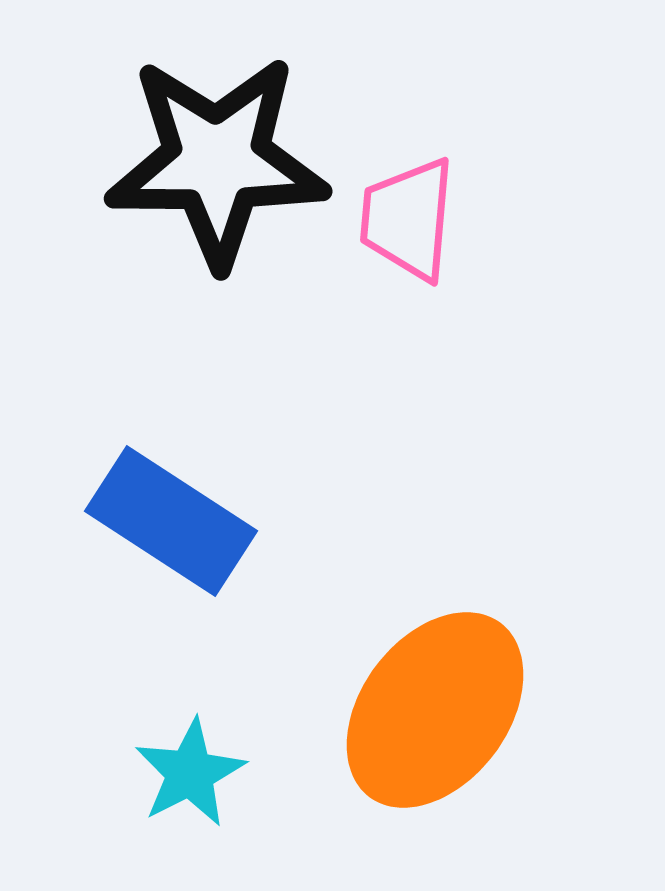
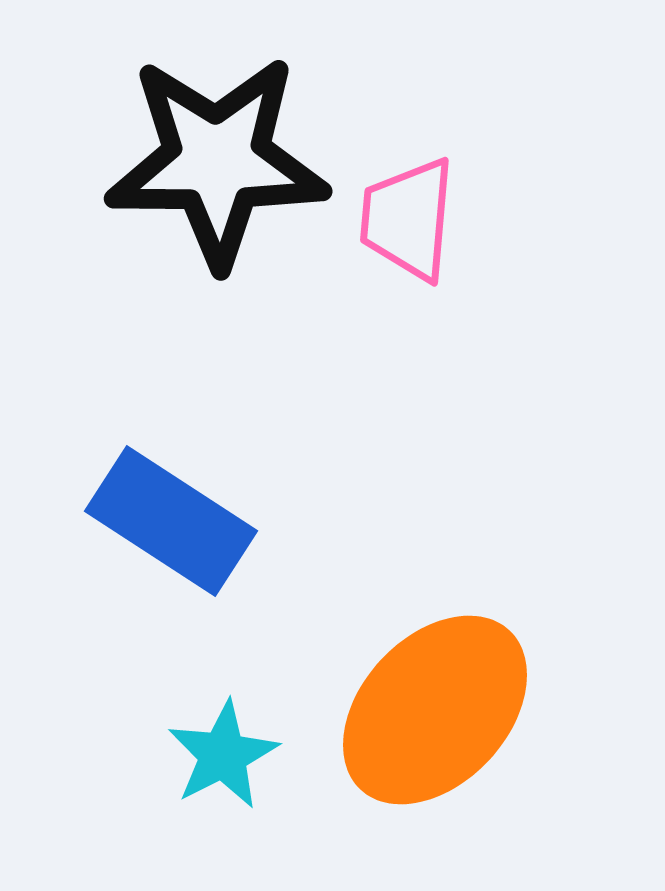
orange ellipse: rotated 6 degrees clockwise
cyan star: moved 33 px right, 18 px up
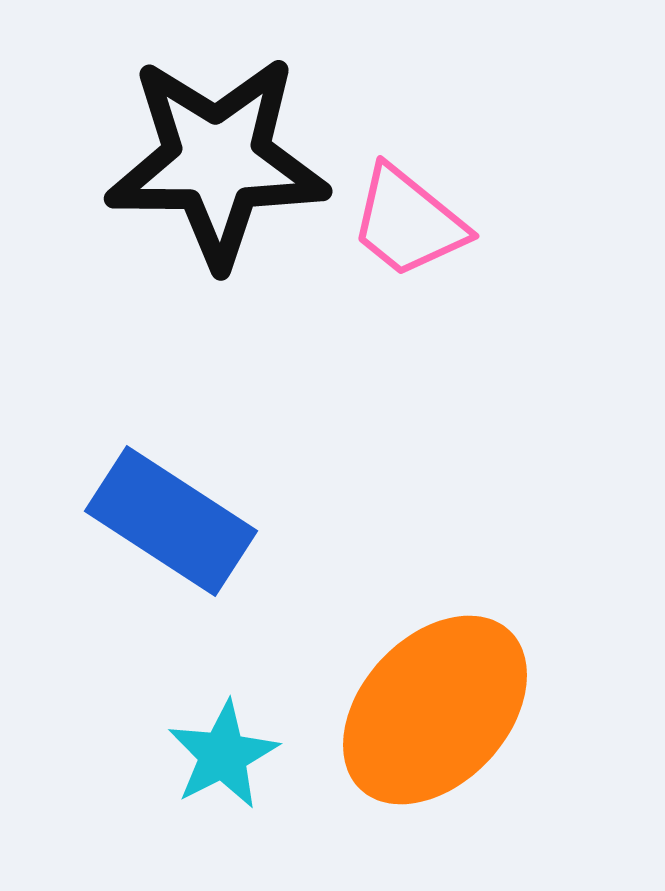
pink trapezoid: moved 3 px down; rotated 56 degrees counterclockwise
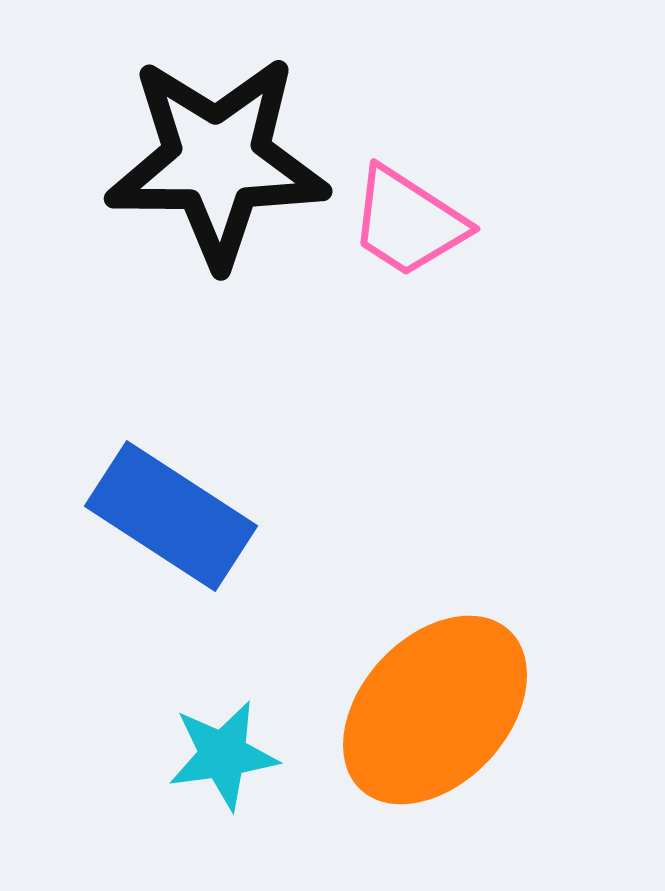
pink trapezoid: rotated 6 degrees counterclockwise
blue rectangle: moved 5 px up
cyan star: rotated 19 degrees clockwise
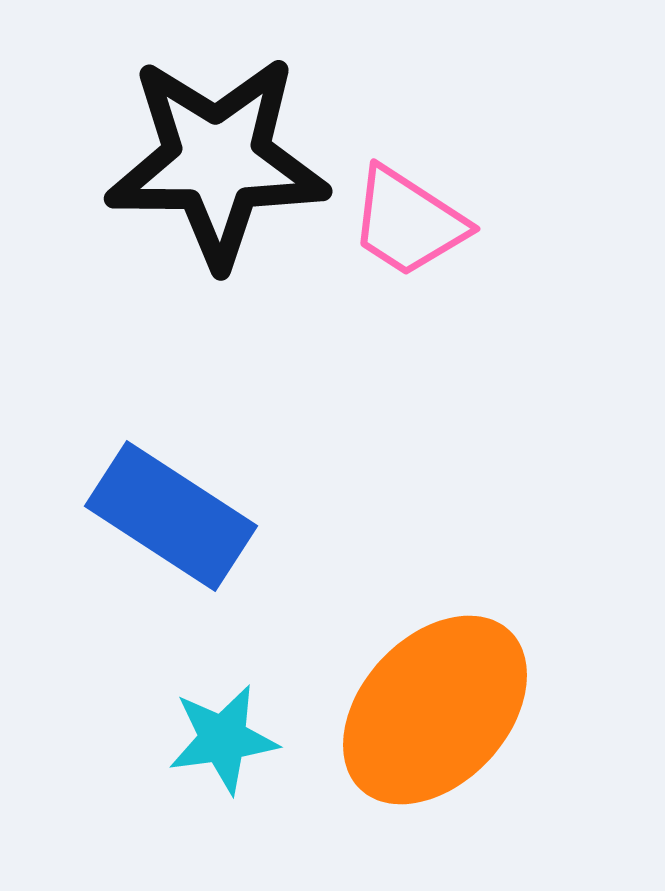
cyan star: moved 16 px up
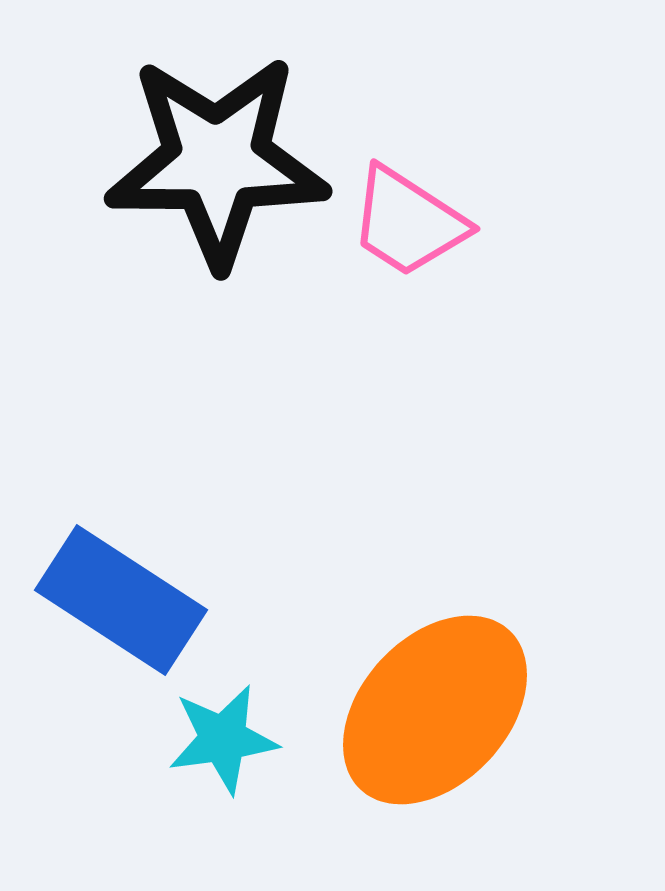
blue rectangle: moved 50 px left, 84 px down
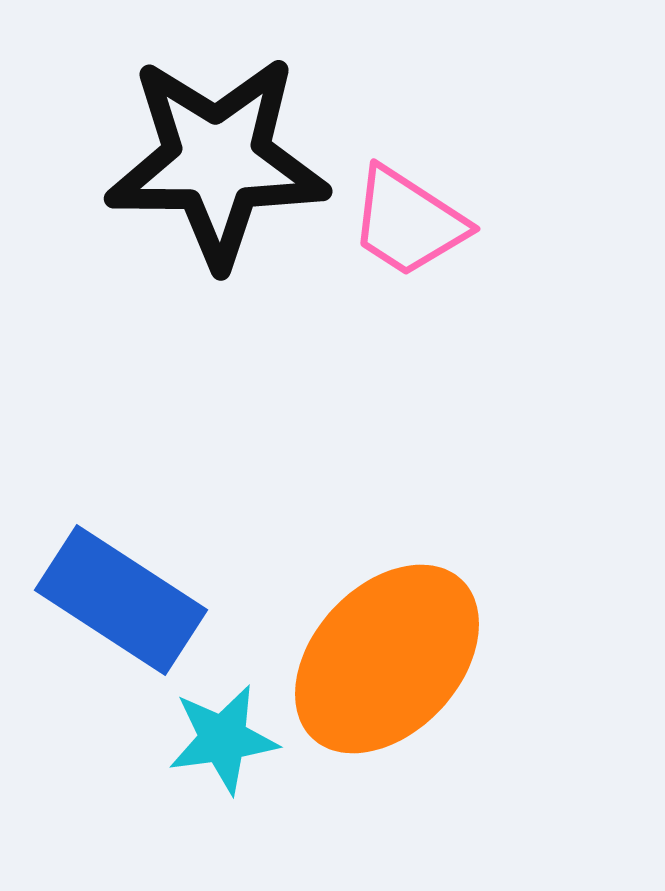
orange ellipse: moved 48 px left, 51 px up
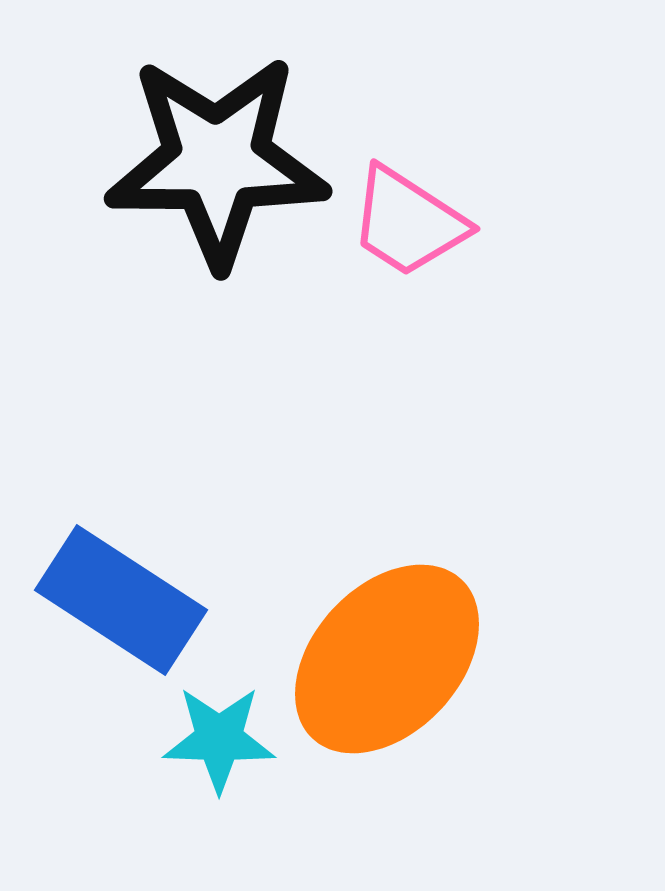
cyan star: moved 4 px left; rotated 10 degrees clockwise
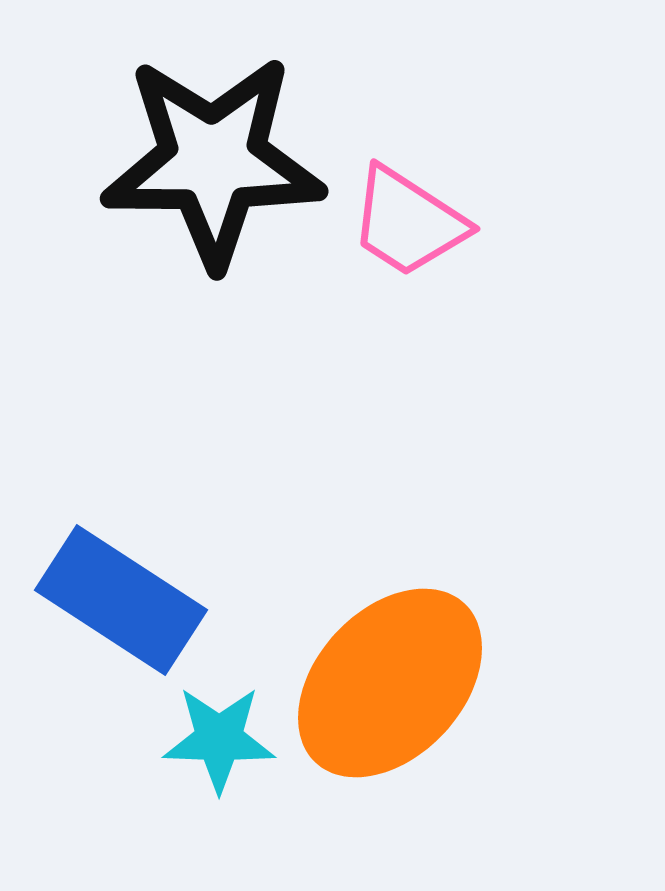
black star: moved 4 px left
orange ellipse: moved 3 px right, 24 px down
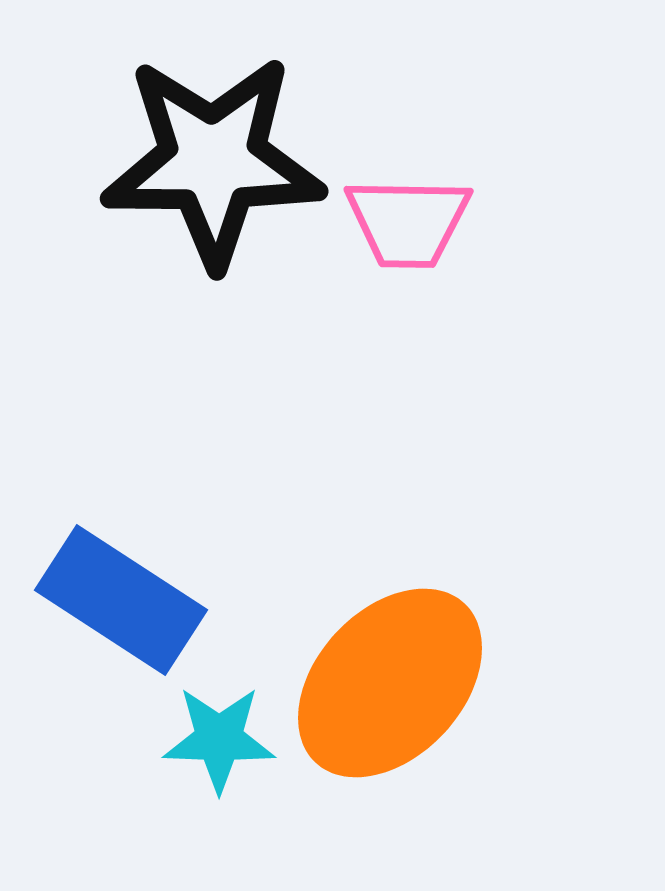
pink trapezoid: rotated 32 degrees counterclockwise
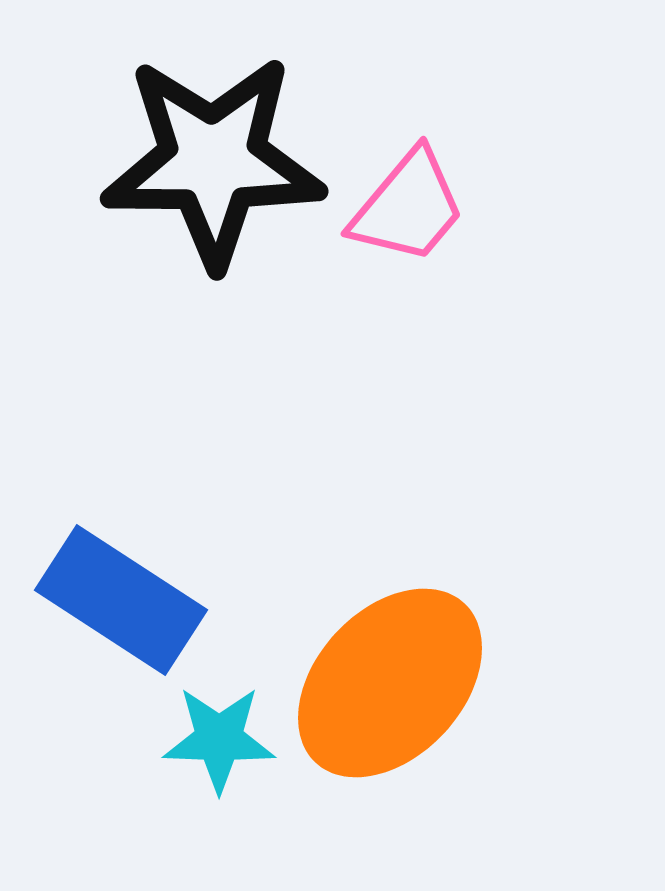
pink trapezoid: moved 15 px up; rotated 51 degrees counterclockwise
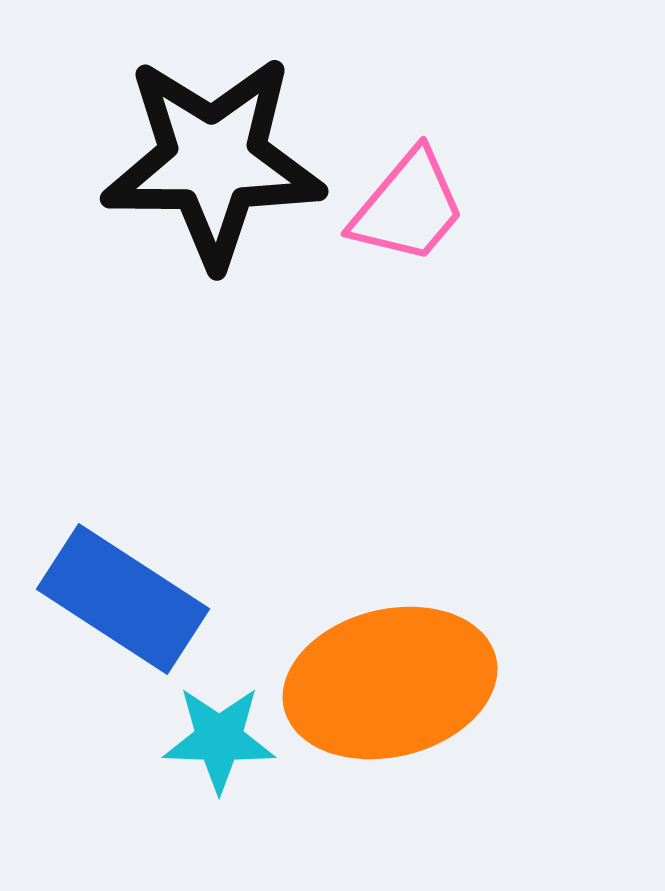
blue rectangle: moved 2 px right, 1 px up
orange ellipse: rotated 33 degrees clockwise
